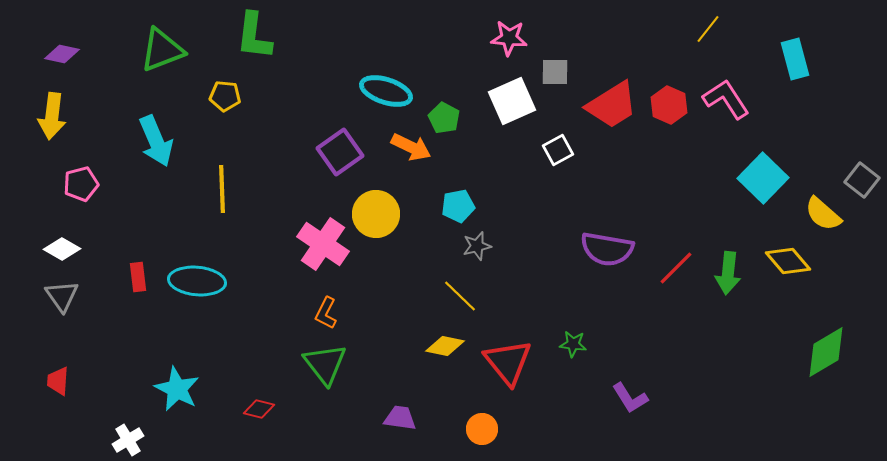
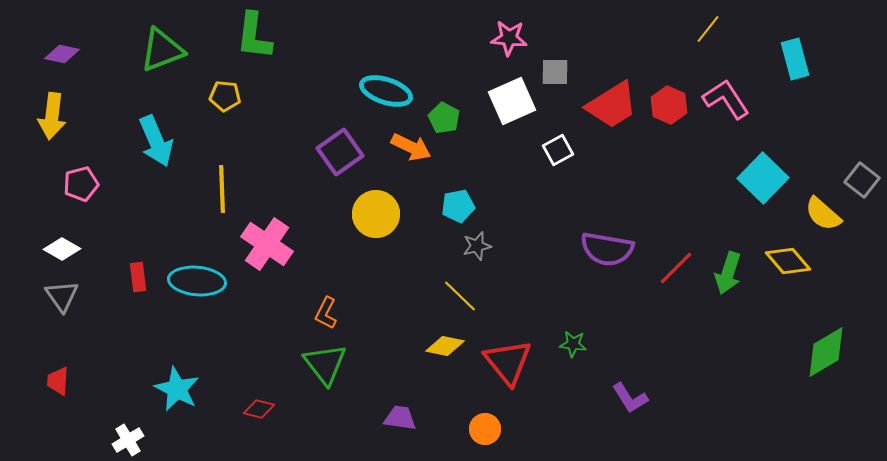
pink cross at (323, 244): moved 56 px left
green arrow at (728, 273): rotated 12 degrees clockwise
orange circle at (482, 429): moved 3 px right
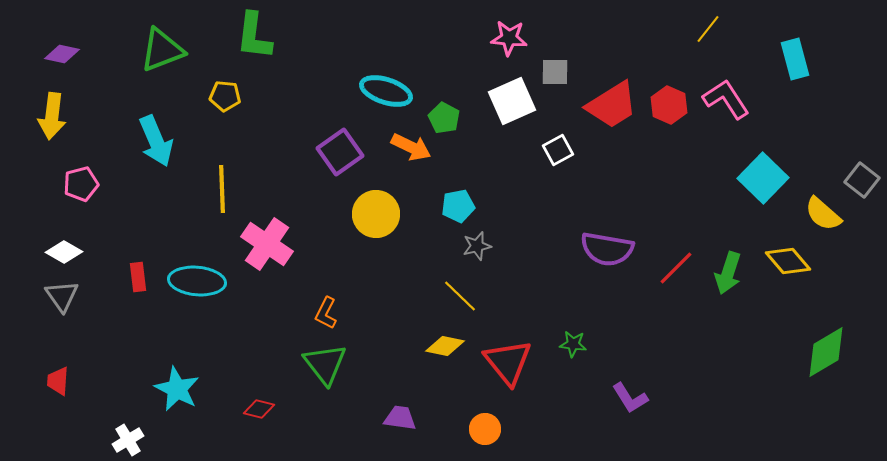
white diamond at (62, 249): moved 2 px right, 3 px down
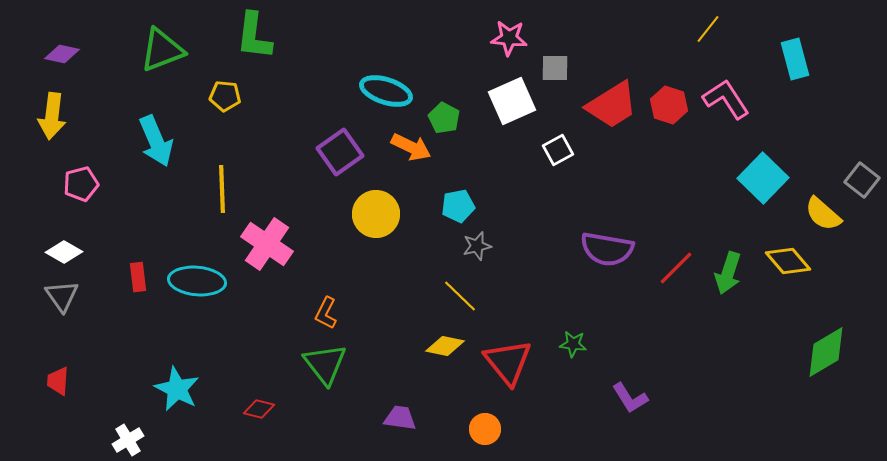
gray square at (555, 72): moved 4 px up
red hexagon at (669, 105): rotated 6 degrees counterclockwise
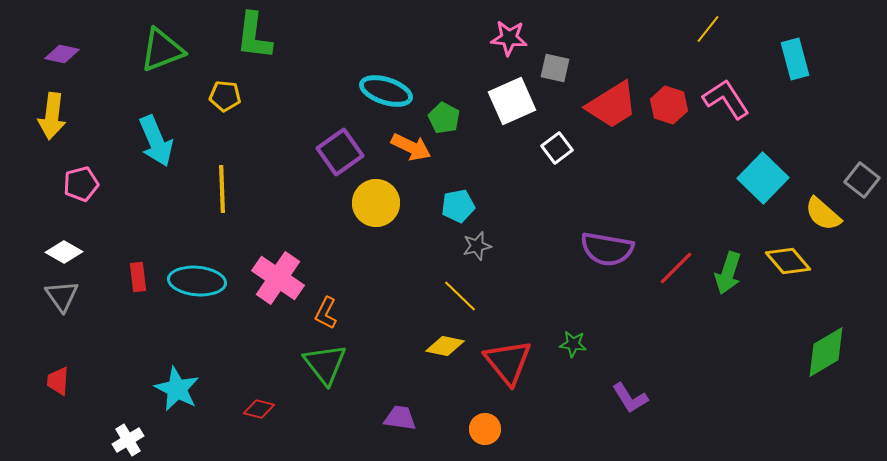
gray square at (555, 68): rotated 12 degrees clockwise
white square at (558, 150): moved 1 px left, 2 px up; rotated 8 degrees counterclockwise
yellow circle at (376, 214): moved 11 px up
pink cross at (267, 244): moved 11 px right, 34 px down
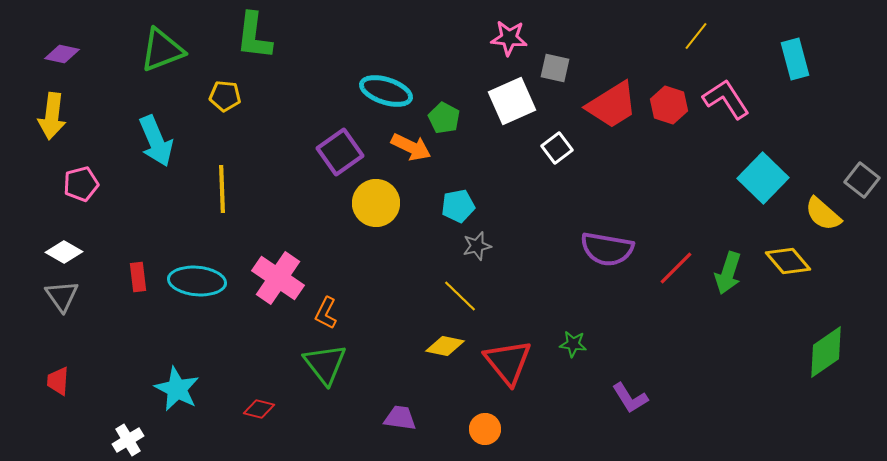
yellow line at (708, 29): moved 12 px left, 7 px down
green diamond at (826, 352): rotated 4 degrees counterclockwise
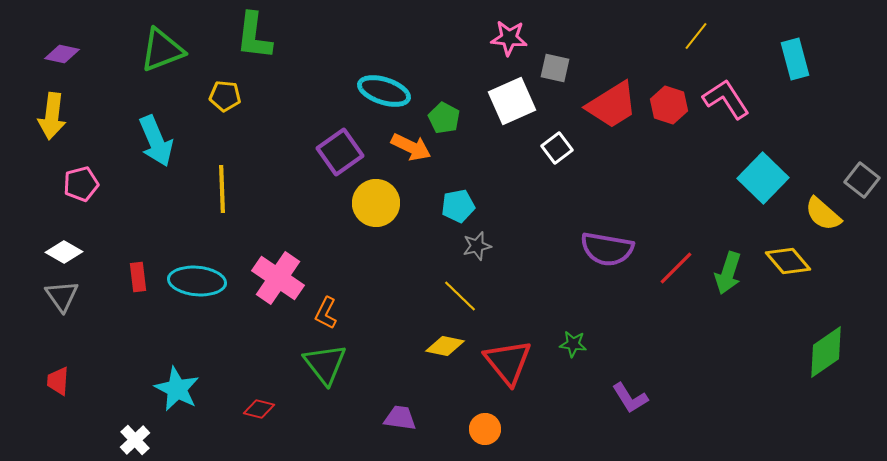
cyan ellipse at (386, 91): moved 2 px left
white cross at (128, 440): moved 7 px right; rotated 12 degrees counterclockwise
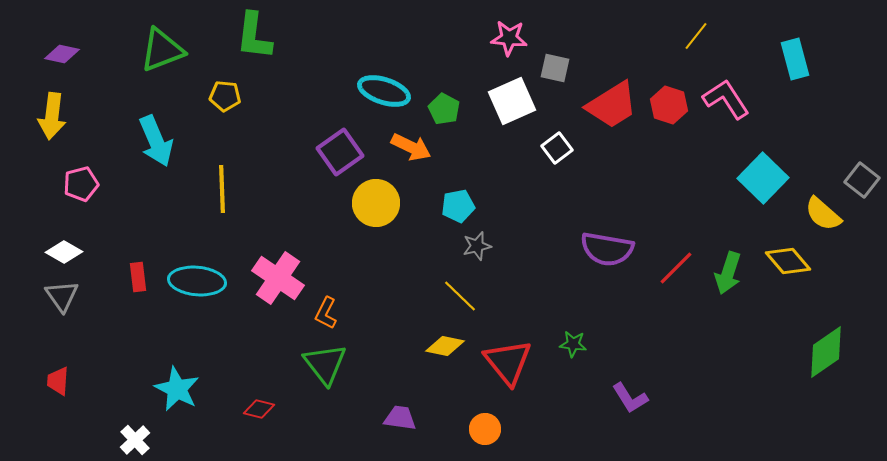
green pentagon at (444, 118): moved 9 px up
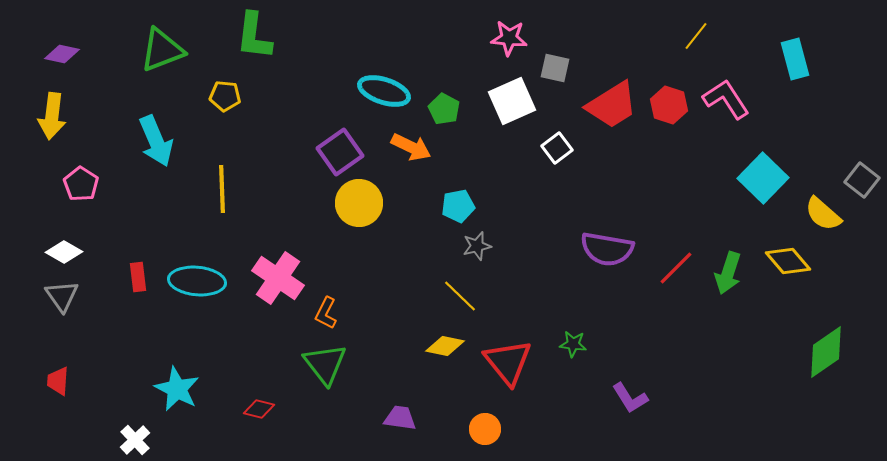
pink pentagon at (81, 184): rotated 24 degrees counterclockwise
yellow circle at (376, 203): moved 17 px left
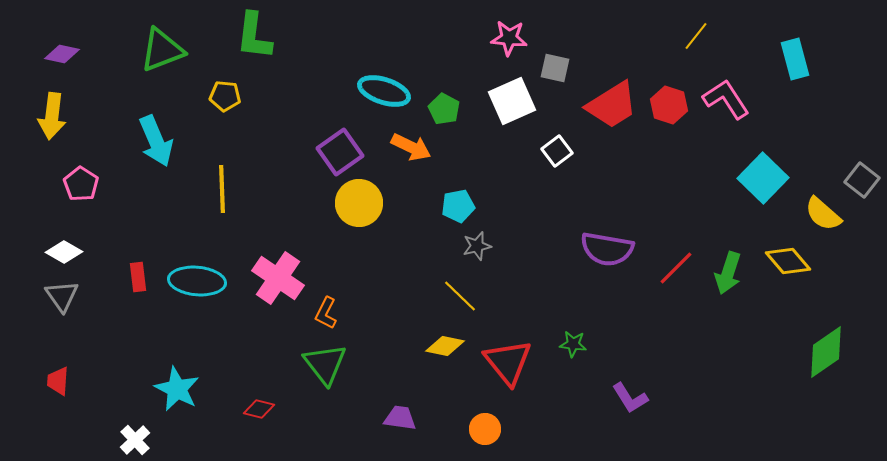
white square at (557, 148): moved 3 px down
